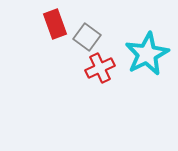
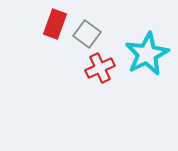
red rectangle: rotated 40 degrees clockwise
gray square: moved 3 px up
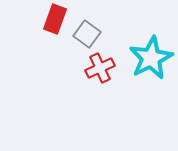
red rectangle: moved 5 px up
cyan star: moved 4 px right, 4 px down
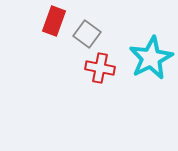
red rectangle: moved 1 px left, 2 px down
red cross: rotated 36 degrees clockwise
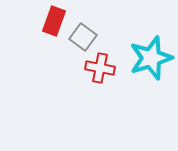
gray square: moved 4 px left, 3 px down
cyan star: rotated 9 degrees clockwise
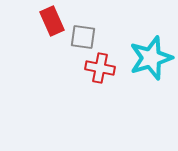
red rectangle: moved 2 px left; rotated 44 degrees counterclockwise
gray square: rotated 28 degrees counterclockwise
